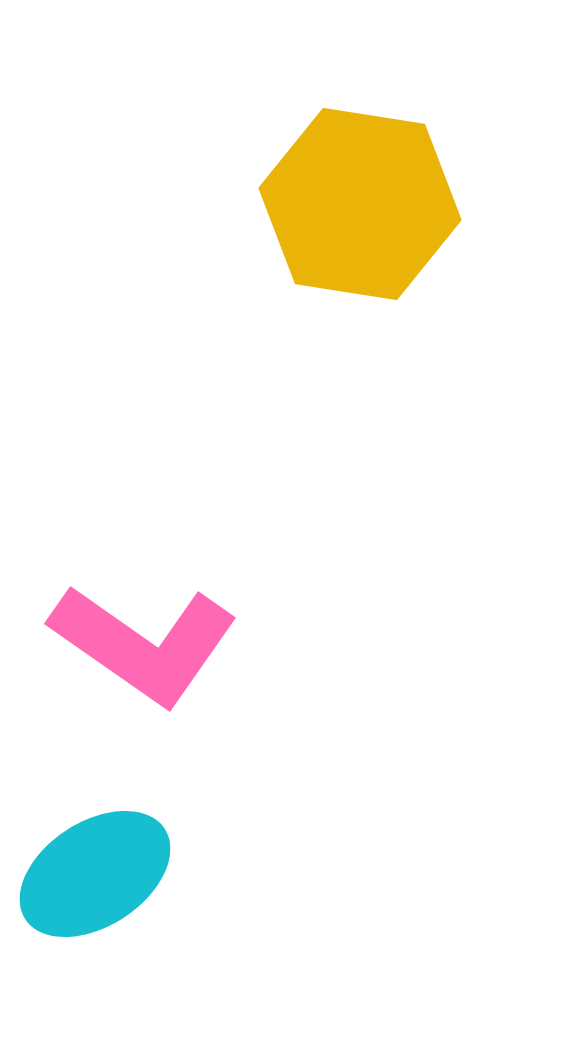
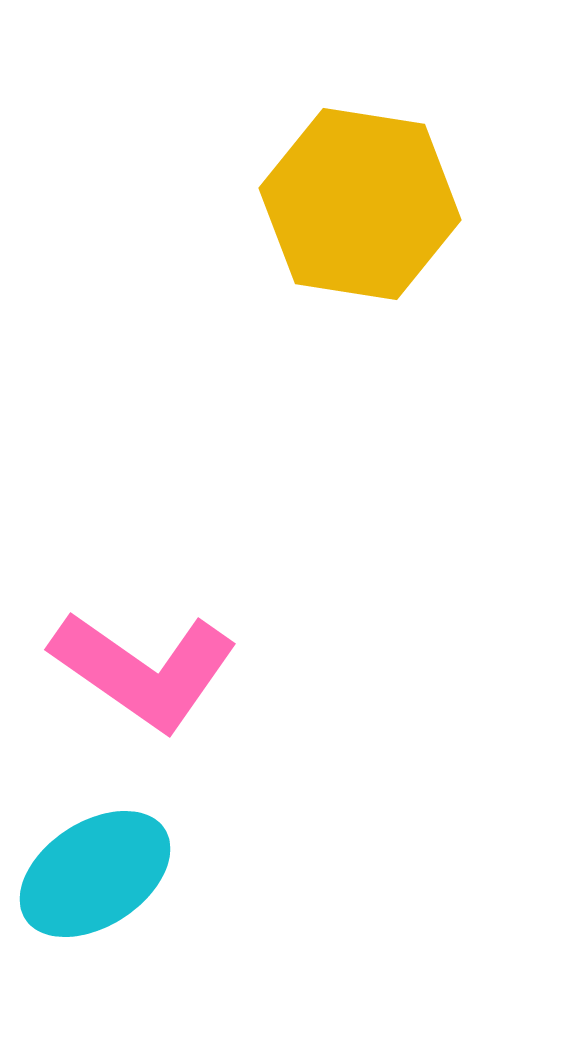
pink L-shape: moved 26 px down
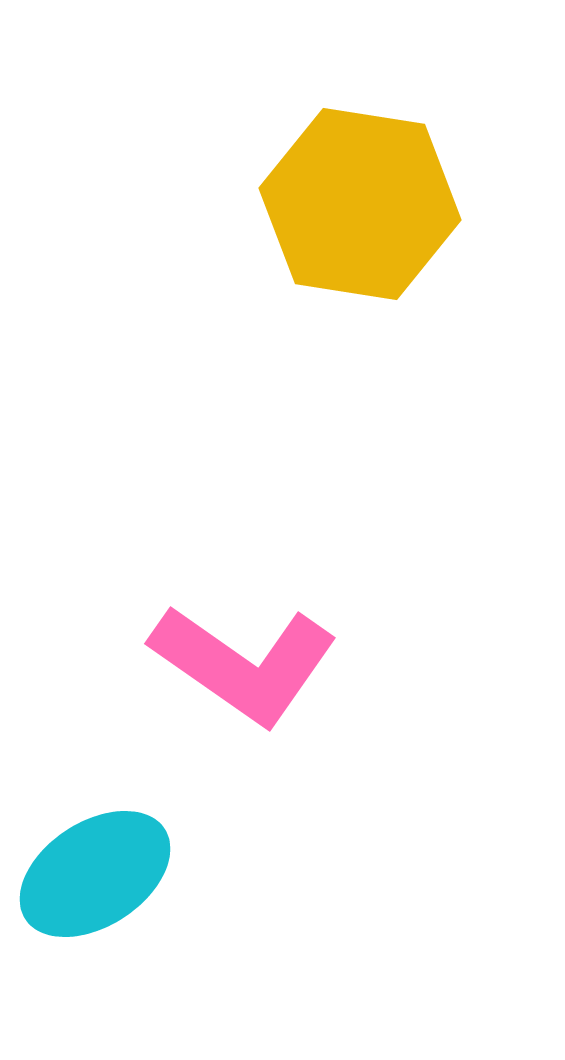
pink L-shape: moved 100 px right, 6 px up
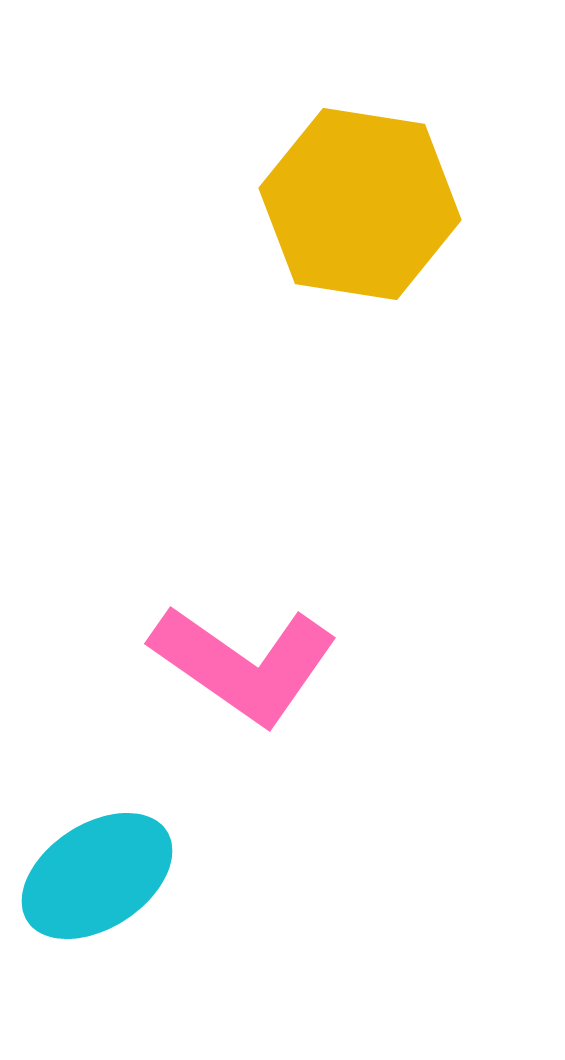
cyan ellipse: moved 2 px right, 2 px down
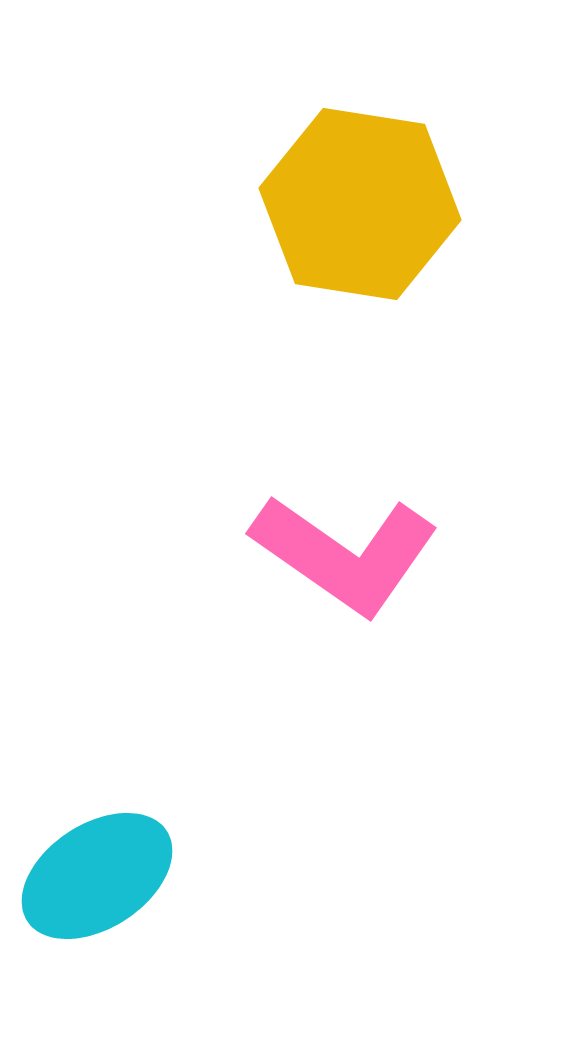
pink L-shape: moved 101 px right, 110 px up
